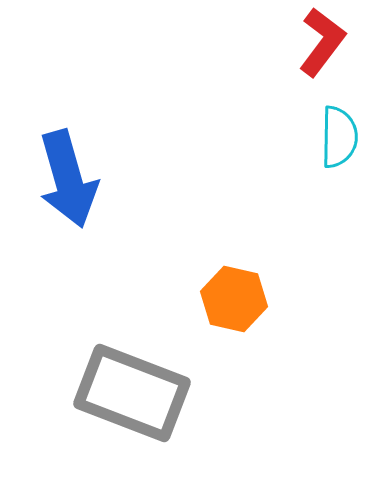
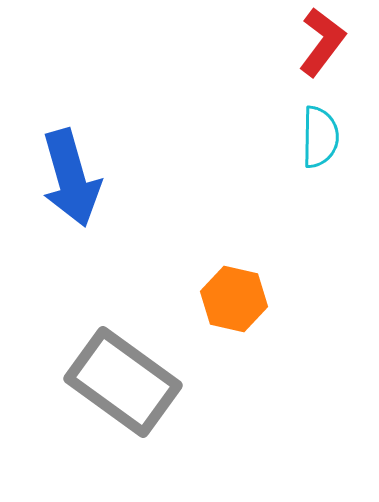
cyan semicircle: moved 19 px left
blue arrow: moved 3 px right, 1 px up
gray rectangle: moved 9 px left, 11 px up; rotated 15 degrees clockwise
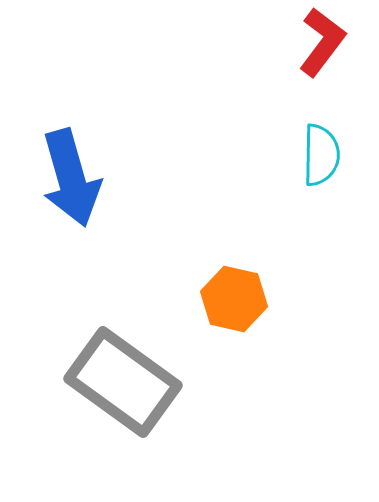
cyan semicircle: moved 1 px right, 18 px down
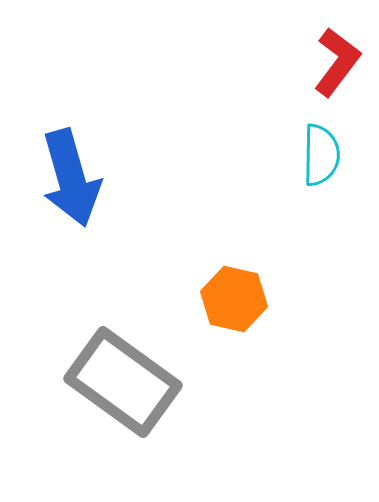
red L-shape: moved 15 px right, 20 px down
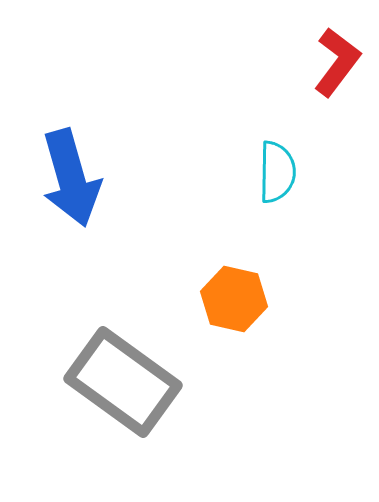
cyan semicircle: moved 44 px left, 17 px down
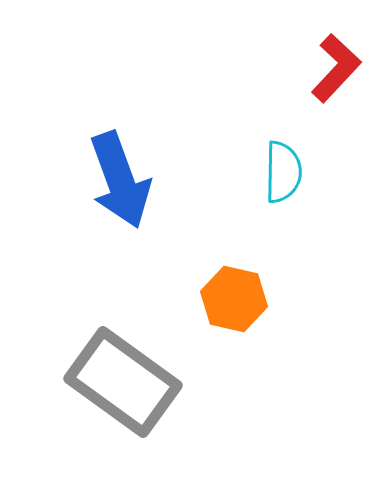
red L-shape: moved 1 px left, 6 px down; rotated 6 degrees clockwise
cyan semicircle: moved 6 px right
blue arrow: moved 49 px right, 2 px down; rotated 4 degrees counterclockwise
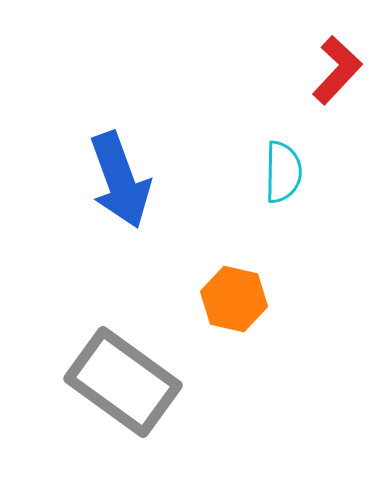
red L-shape: moved 1 px right, 2 px down
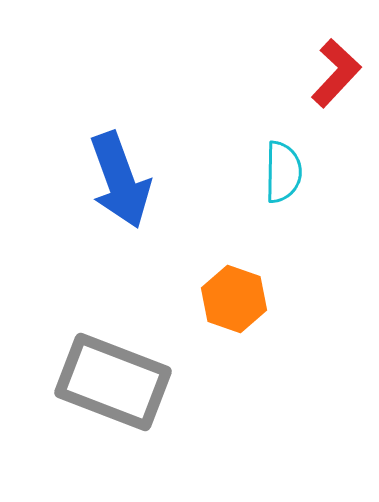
red L-shape: moved 1 px left, 3 px down
orange hexagon: rotated 6 degrees clockwise
gray rectangle: moved 10 px left; rotated 15 degrees counterclockwise
